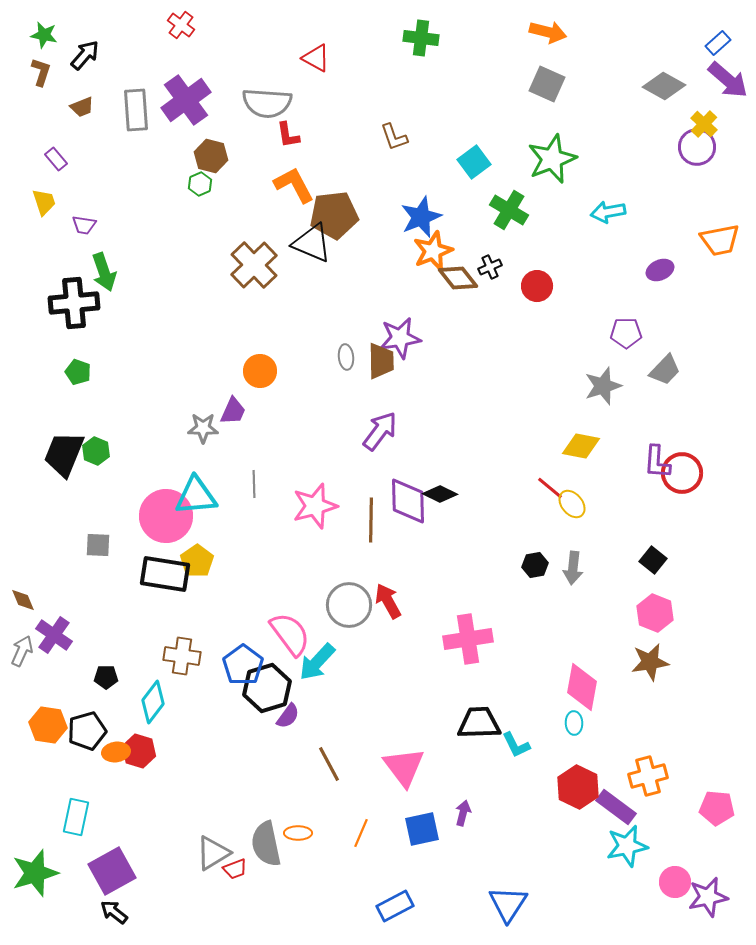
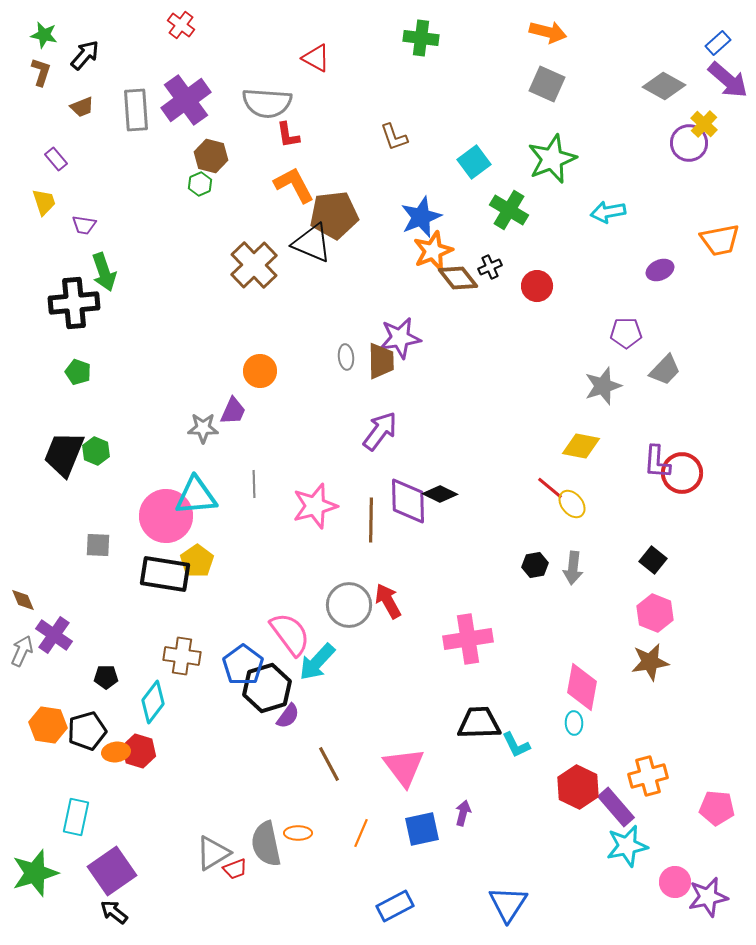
purple circle at (697, 147): moved 8 px left, 4 px up
purple rectangle at (616, 807): rotated 12 degrees clockwise
purple square at (112, 871): rotated 6 degrees counterclockwise
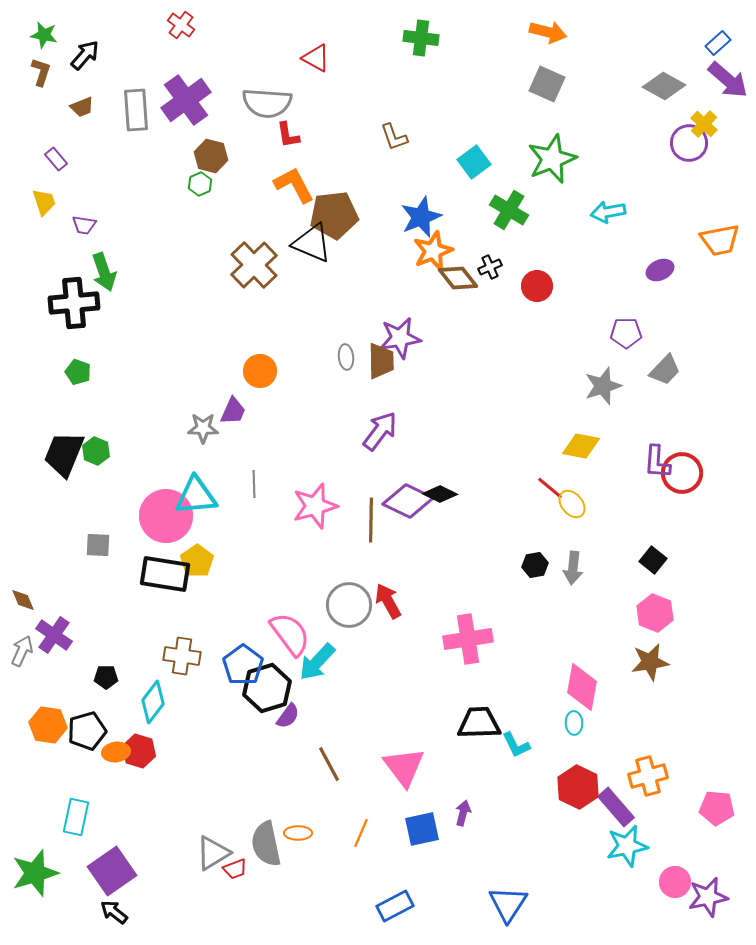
purple diamond at (408, 501): rotated 63 degrees counterclockwise
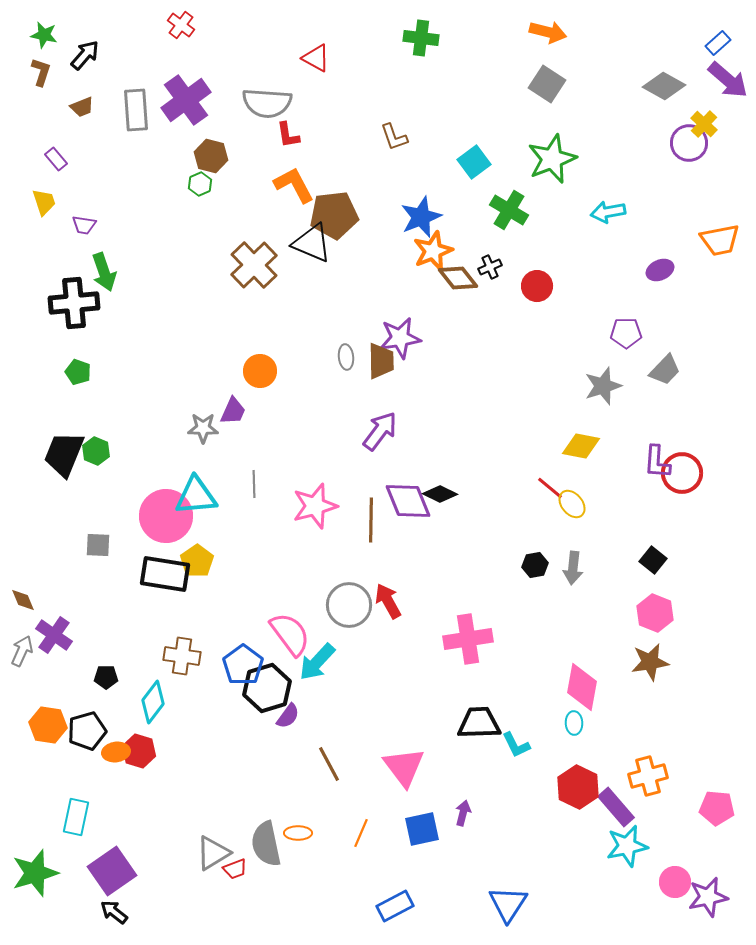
gray square at (547, 84): rotated 9 degrees clockwise
purple diamond at (408, 501): rotated 42 degrees clockwise
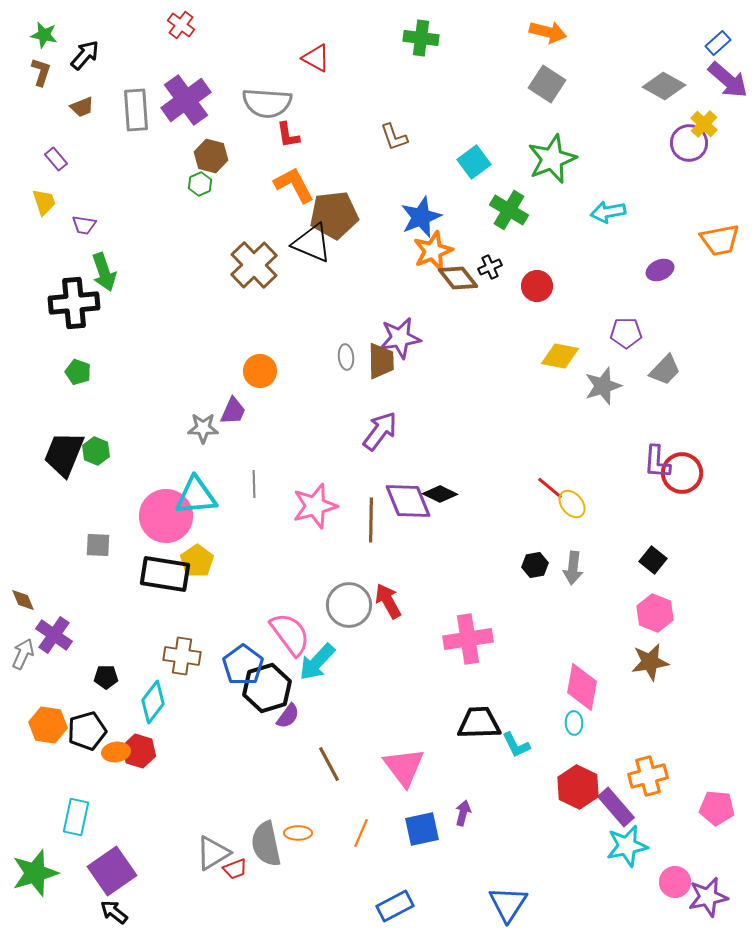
yellow diamond at (581, 446): moved 21 px left, 90 px up
gray arrow at (22, 651): moved 1 px right, 3 px down
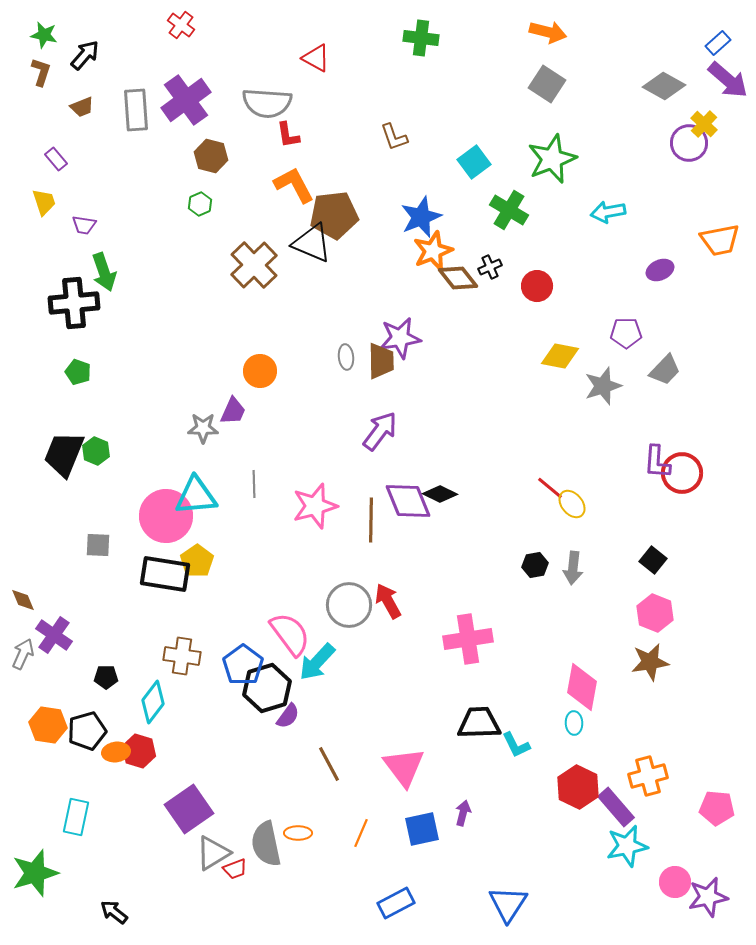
green hexagon at (200, 184): moved 20 px down
purple square at (112, 871): moved 77 px right, 62 px up
blue rectangle at (395, 906): moved 1 px right, 3 px up
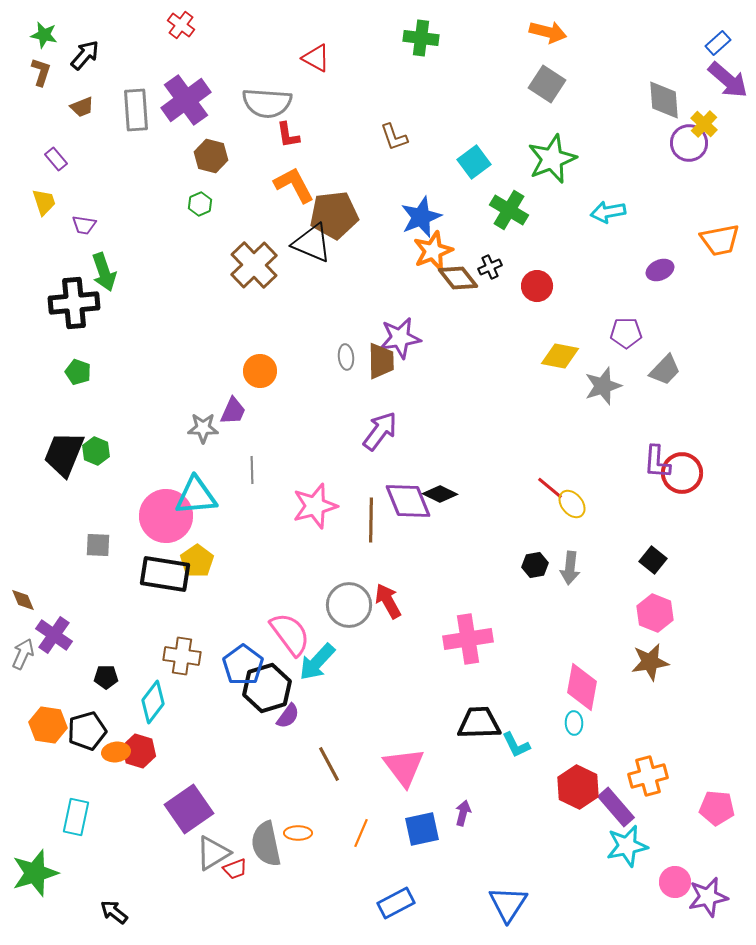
gray diamond at (664, 86): moved 14 px down; rotated 57 degrees clockwise
gray line at (254, 484): moved 2 px left, 14 px up
gray arrow at (573, 568): moved 3 px left
